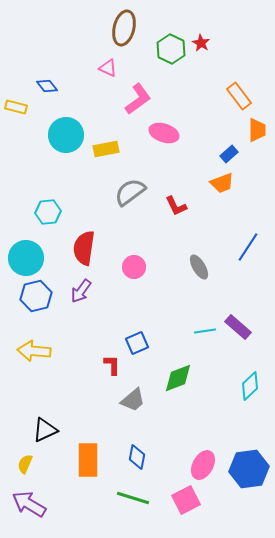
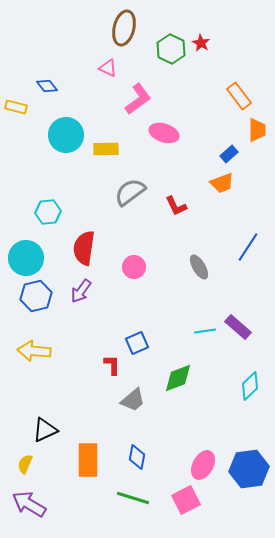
yellow rectangle at (106, 149): rotated 10 degrees clockwise
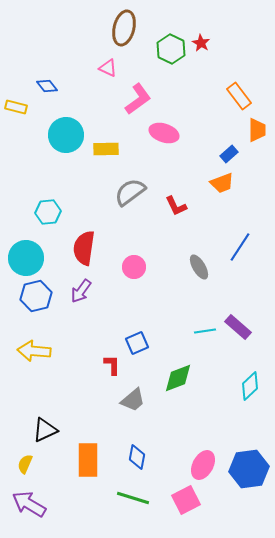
blue line at (248, 247): moved 8 px left
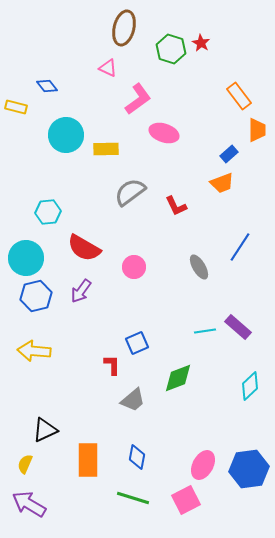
green hexagon at (171, 49): rotated 8 degrees counterclockwise
red semicircle at (84, 248): rotated 68 degrees counterclockwise
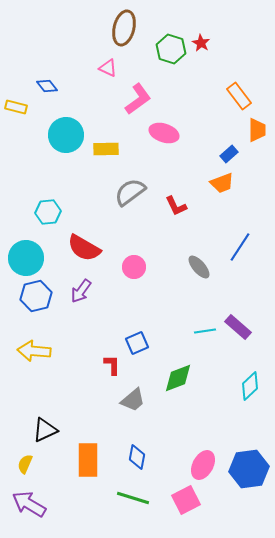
gray ellipse at (199, 267): rotated 10 degrees counterclockwise
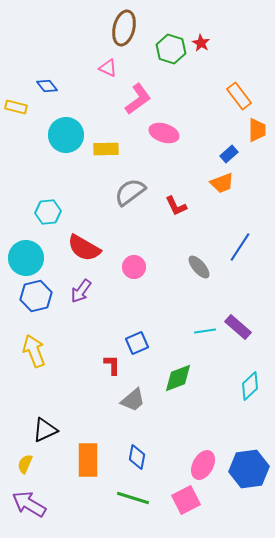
yellow arrow at (34, 351): rotated 64 degrees clockwise
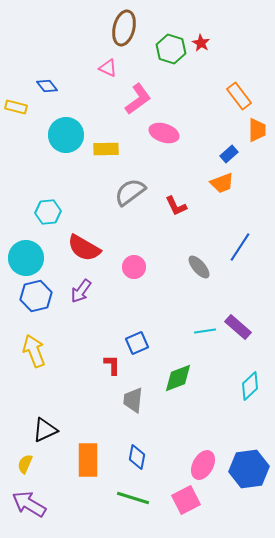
gray trapezoid at (133, 400): rotated 136 degrees clockwise
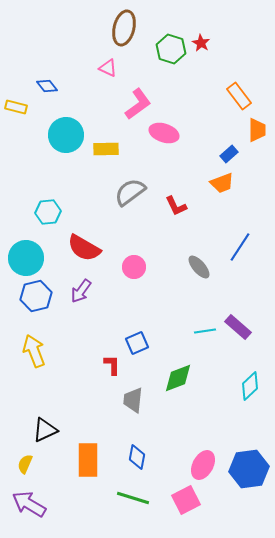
pink L-shape at (138, 99): moved 5 px down
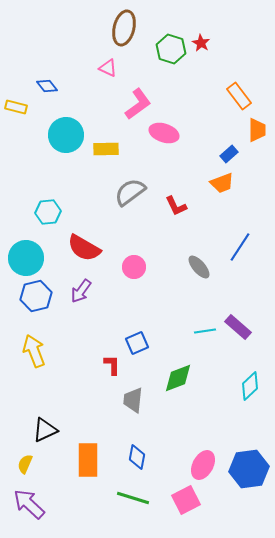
purple arrow at (29, 504): rotated 12 degrees clockwise
